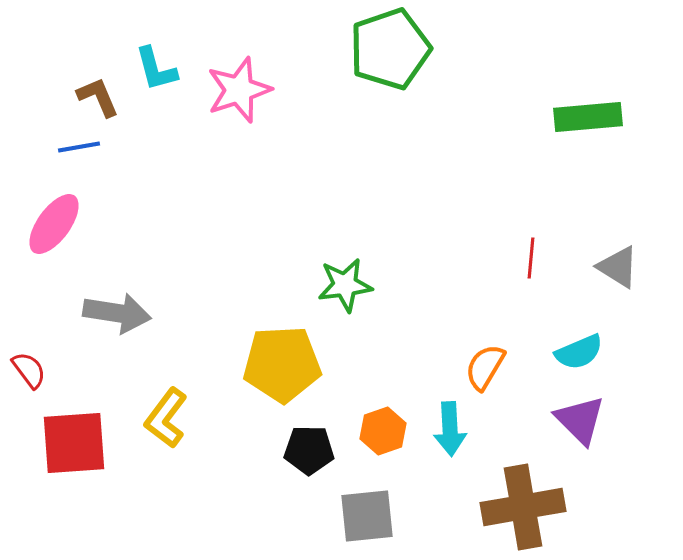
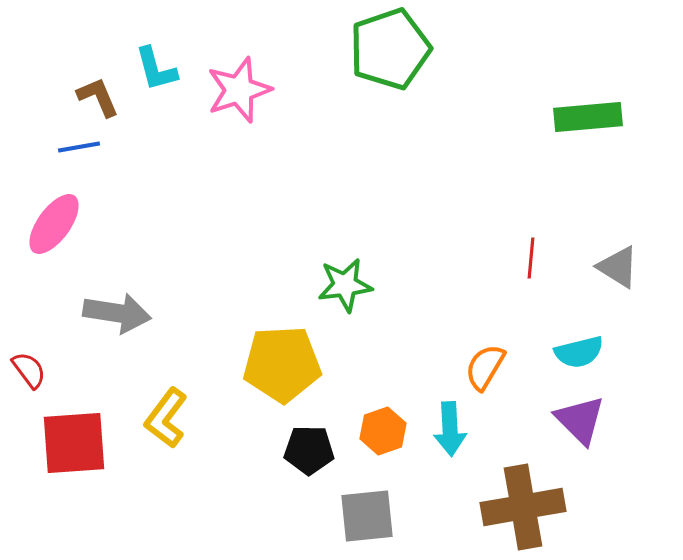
cyan semicircle: rotated 9 degrees clockwise
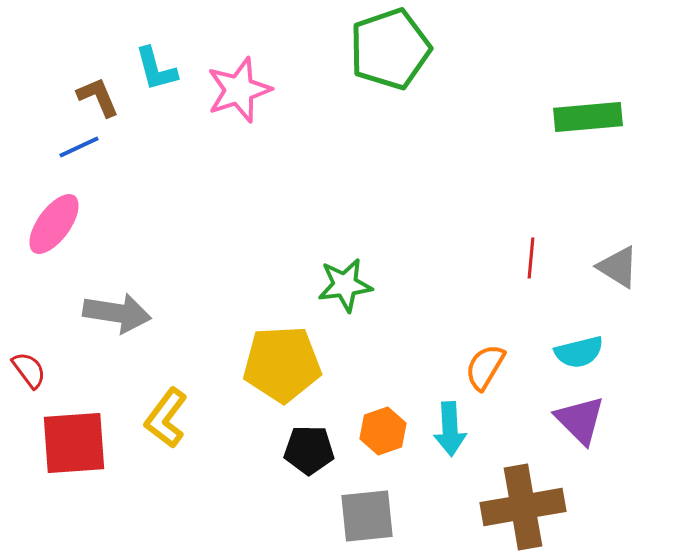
blue line: rotated 15 degrees counterclockwise
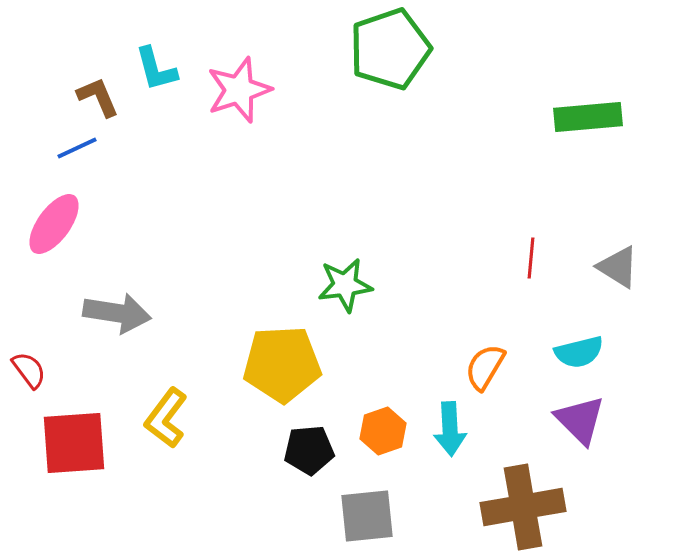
blue line: moved 2 px left, 1 px down
black pentagon: rotated 6 degrees counterclockwise
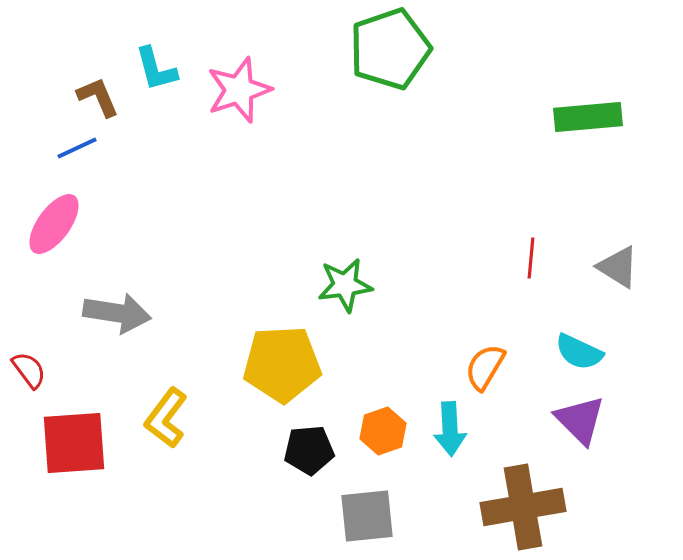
cyan semicircle: rotated 39 degrees clockwise
